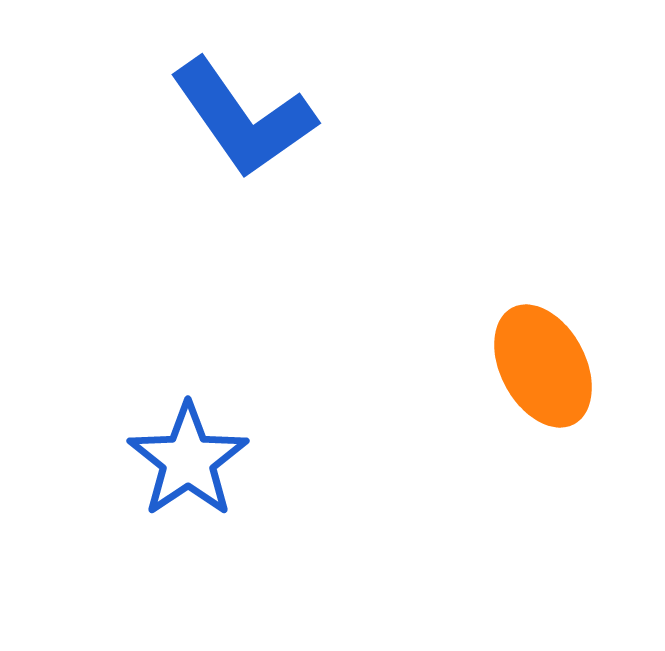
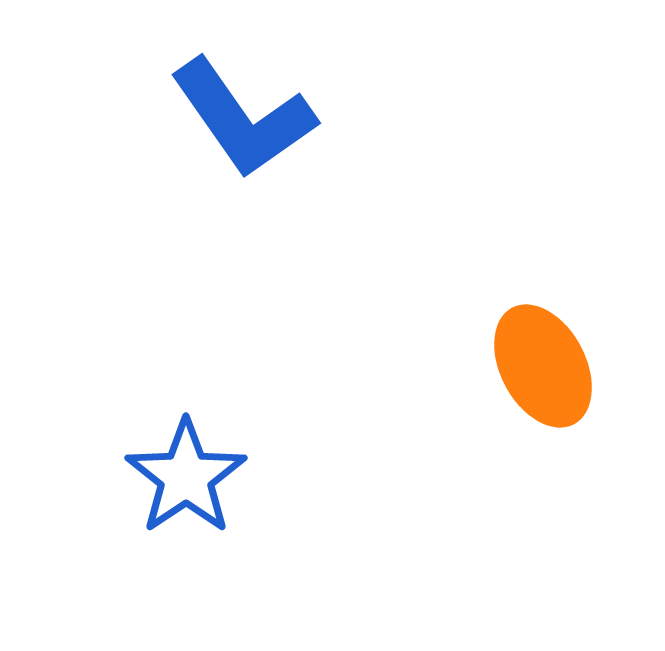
blue star: moved 2 px left, 17 px down
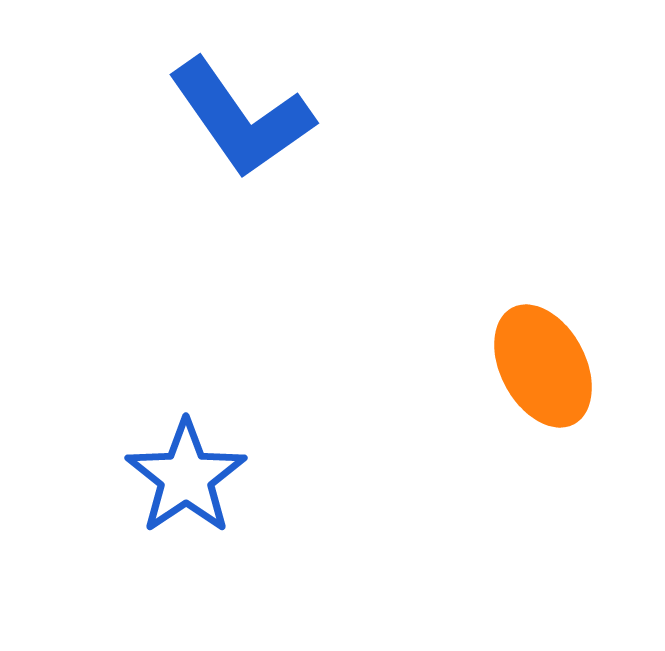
blue L-shape: moved 2 px left
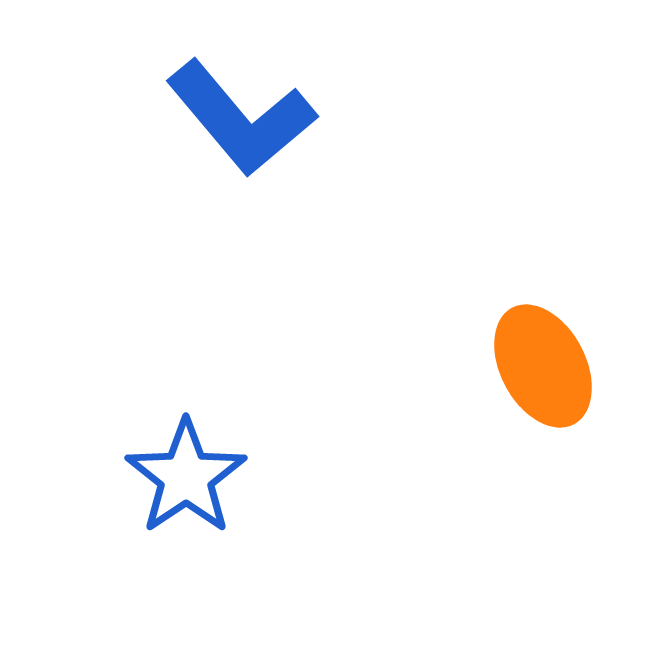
blue L-shape: rotated 5 degrees counterclockwise
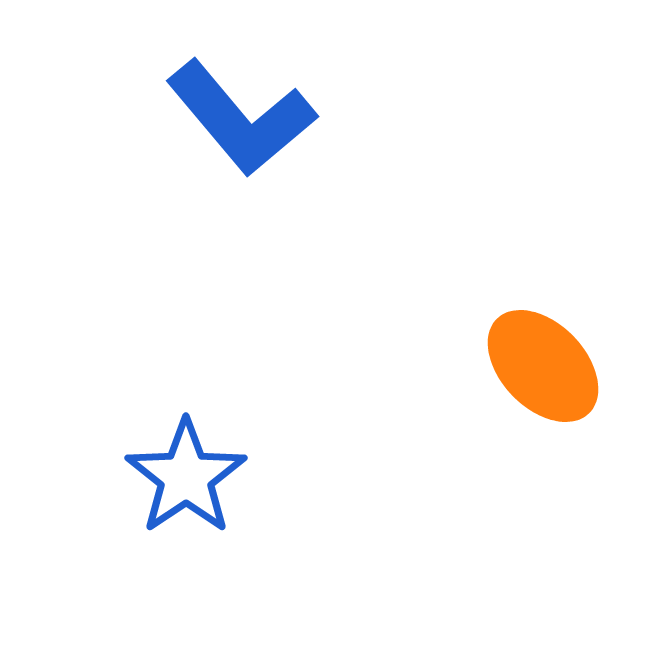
orange ellipse: rotated 16 degrees counterclockwise
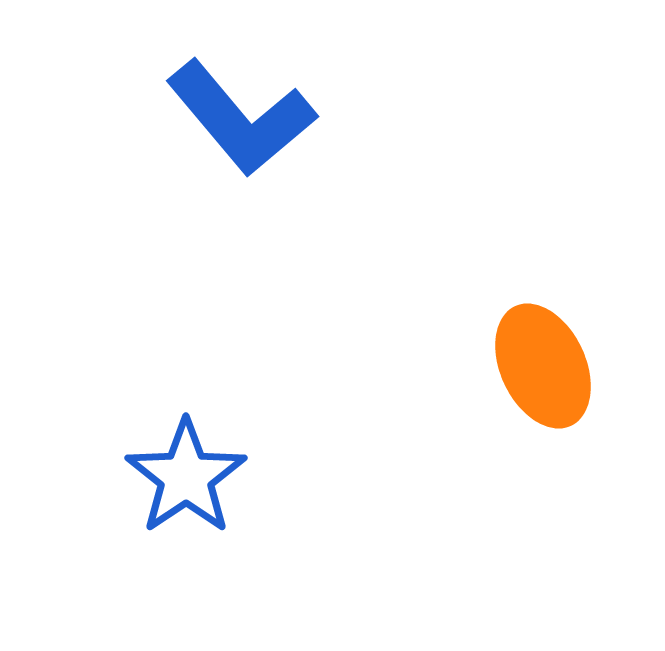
orange ellipse: rotated 19 degrees clockwise
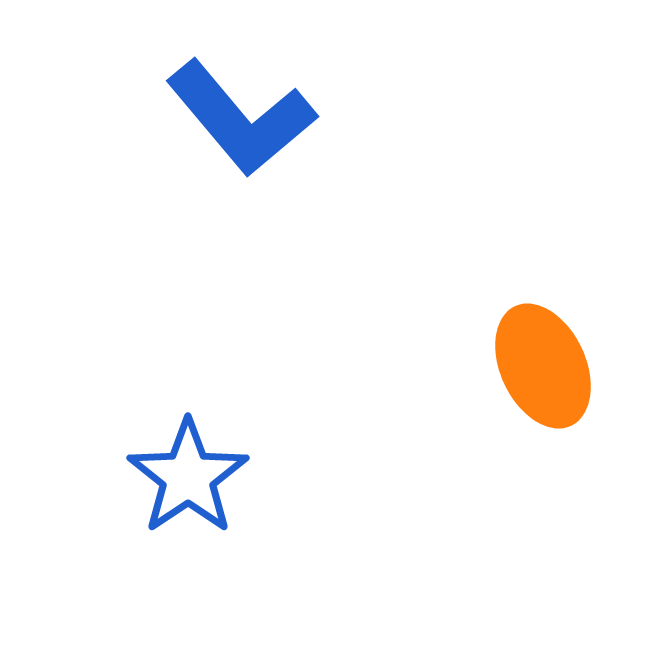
blue star: moved 2 px right
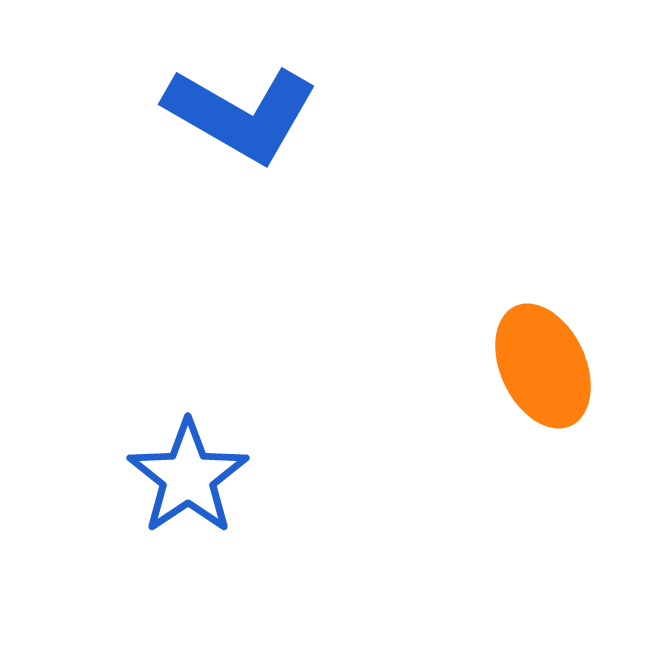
blue L-shape: moved 4 px up; rotated 20 degrees counterclockwise
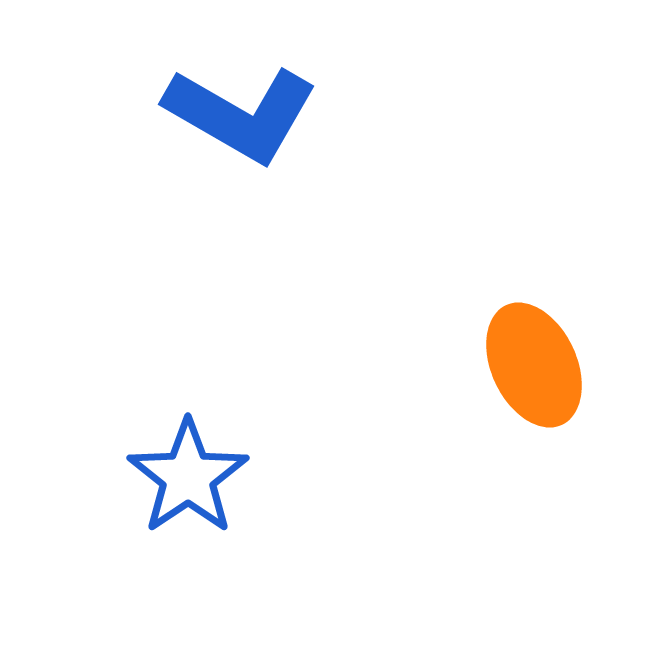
orange ellipse: moved 9 px left, 1 px up
